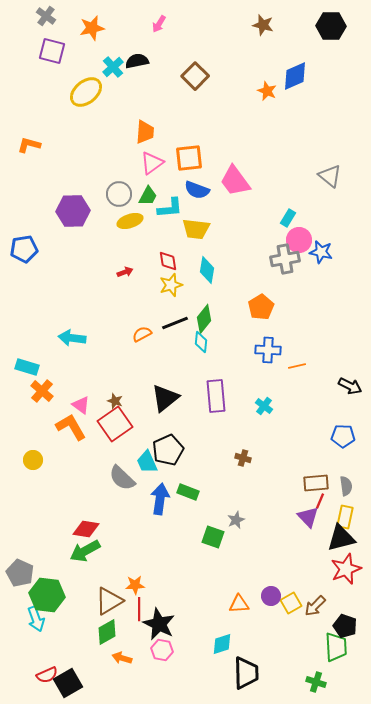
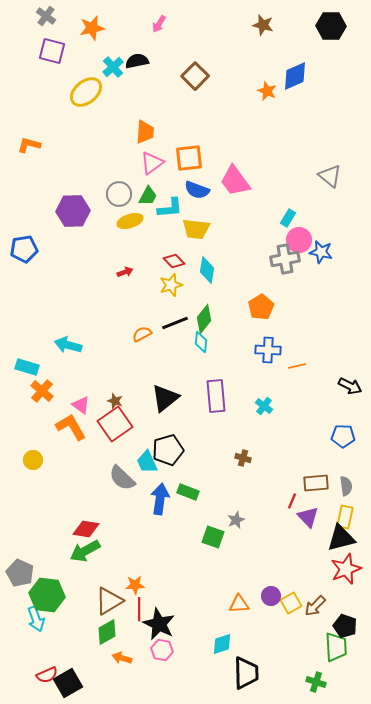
red diamond at (168, 261): moved 6 px right; rotated 35 degrees counterclockwise
cyan arrow at (72, 338): moved 4 px left, 7 px down; rotated 8 degrees clockwise
black pentagon at (168, 450): rotated 8 degrees clockwise
red line at (320, 501): moved 28 px left
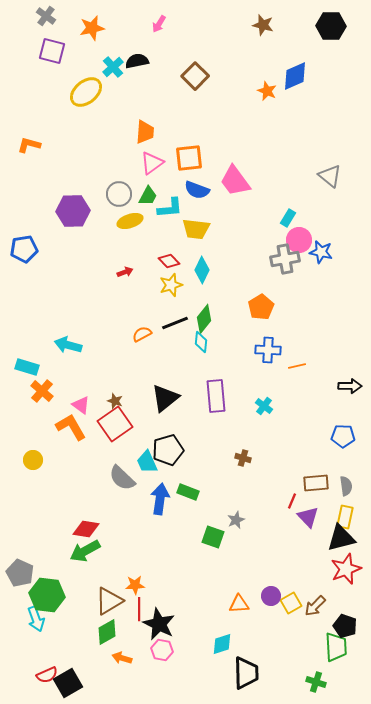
red diamond at (174, 261): moved 5 px left
cyan diamond at (207, 270): moved 5 px left; rotated 16 degrees clockwise
black arrow at (350, 386): rotated 25 degrees counterclockwise
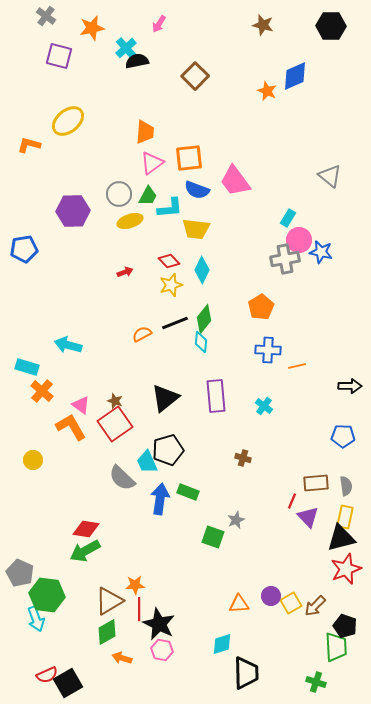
purple square at (52, 51): moved 7 px right, 5 px down
cyan cross at (113, 67): moved 13 px right, 19 px up
yellow ellipse at (86, 92): moved 18 px left, 29 px down
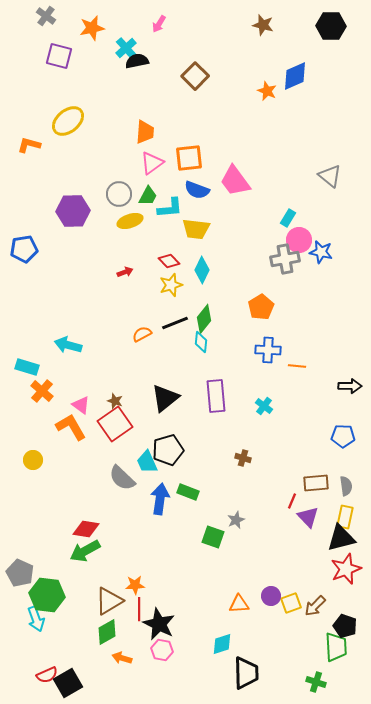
orange line at (297, 366): rotated 18 degrees clockwise
yellow square at (291, 603): rotated 10 degrees clockwise
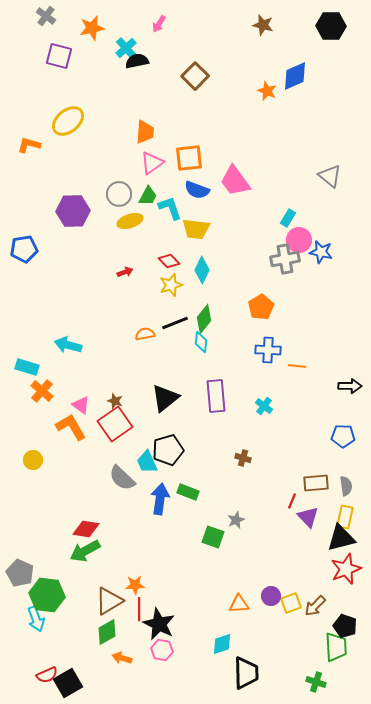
cyan L-shape at (170, 208): rotated 104 degrees counterclockwise
orange semicircle at (142, 334): moved 3 px right; rotated 18 degrees clockwise
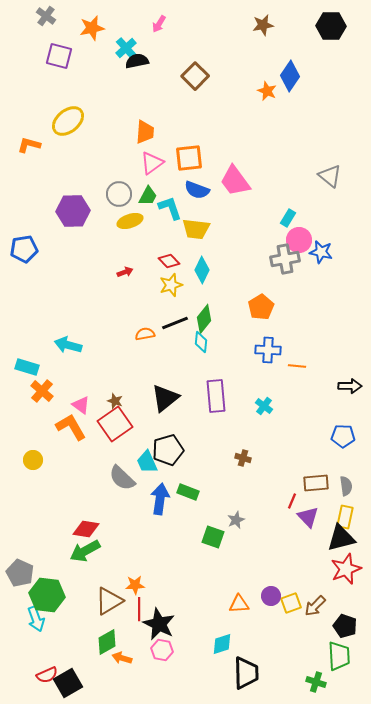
brown star at (263, 25): rotated 25 degrees counterclockwise
blue diamond at (295, 76): moved 5 px left; rotated 32 degrees counterclockwise
green diamond at (107, 632): moved 10 px down
green trapezoid at (336, 647): moved 3 px right, 9 px down
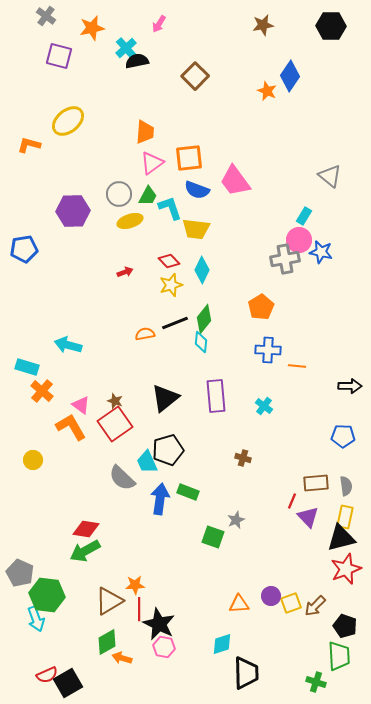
cyan rectangle at (288, 218): moved 16 px right, 2 px up
pink hexagon at (162, 650): moved 2 px right, 3 px up
